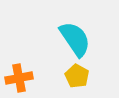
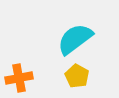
cyan semicircle: rotated 93 degrees counterclockwise
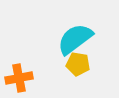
yellow pentagon: moved 1 px right, 12 px up; rotated 20 degrees counterclockwise
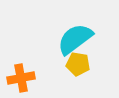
orange cross: moved 2 px right
